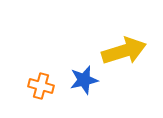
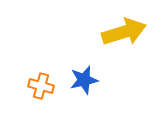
yellow arrow: moved 19 px up
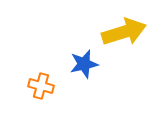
blue star: moved 16 px up
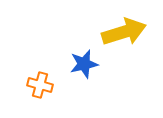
orange cross: moved 1 px left, 1 px up
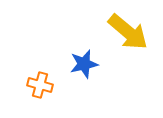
yellow arrow: moved 4 px right; rotated 57 degrees clockwise
